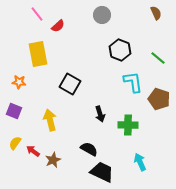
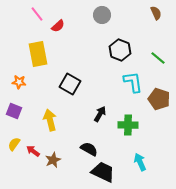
black arrow: rotated 133 degrees counterclockwise
yellow semicircle: moved 1 px left, 1 px down
black trapezoid: moved 1 px right
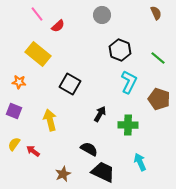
yellow rectangle: rotated 40 degrees counterclockwise
cyan L-shape: moved 4 px left; rotated 35 degrees clockwise
brown star: moved 10 px right, 14 px down
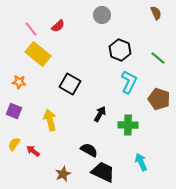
pink line: moved 6 px left, 15 px down
black semicircle: moved 1 px down
cyan arrow: moved 1 px right
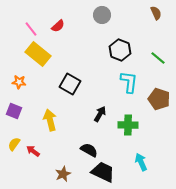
cyan L-shape: rotated 20 degrees counterclockwise
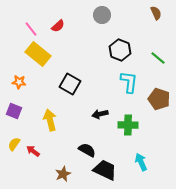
black arrow: rotated 133 degrees counterclockwise
black semicircle: moved 2 px left
black trapezoid: moved 2 px right, 2 px up
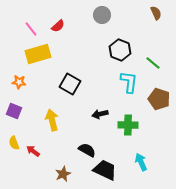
yellow rectangle: rotated 55 degrees counterclockwise
green line: moved 5 px left, 5 px down
yellow arrow: moved 2 px right
yellow semicircle: moved 1 px up; rotated 56 degrees counterclockwise
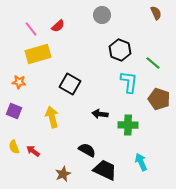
black arrow: rotated 21 degrees clockwise
yellow arrow: moved 3 px up
yellow semicircle: moved 4 px down
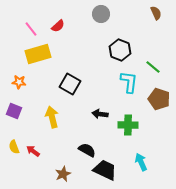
gray circle: moved 1 px left, 1 px up
green line: moved 4 px down
